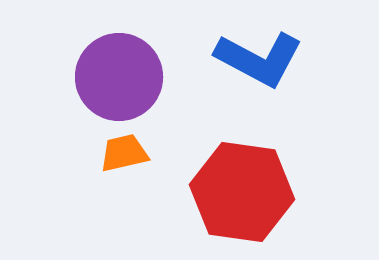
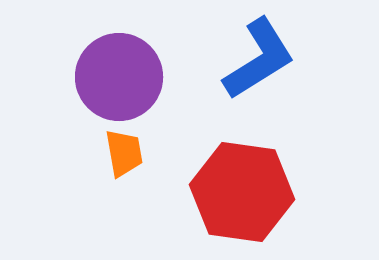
blue L-shape: rotated 60 degrees counterclockwise
orange trapezoid: rotated 93 degrees clockwise
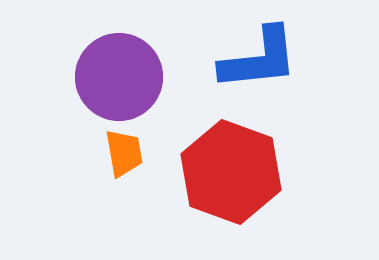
blue L-shape: rotated 26 degrees clockwise
red hexagon: moved 11 px left, 20 px up; rotated 12 degrees clockwise
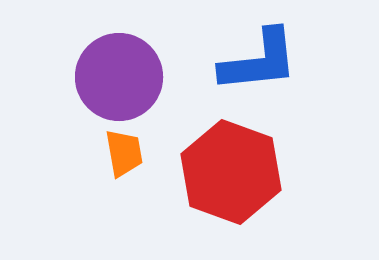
blue L-shape: moved 2 px down
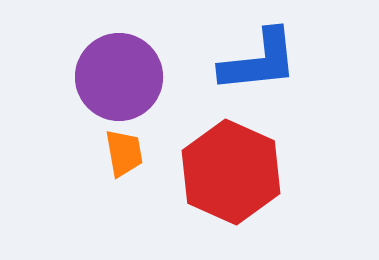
red hexagon: rotated 4 degrees clockwise
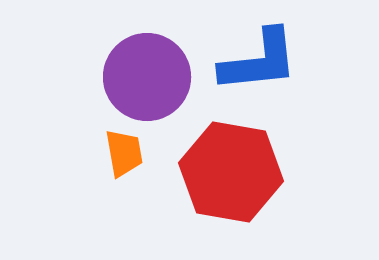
purple circle: moved 28 px right
red hexagon: rotated 14 degrees counterclockwise
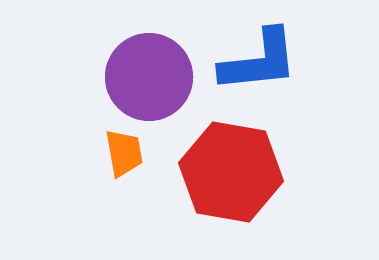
purple circle: moved 2 px right
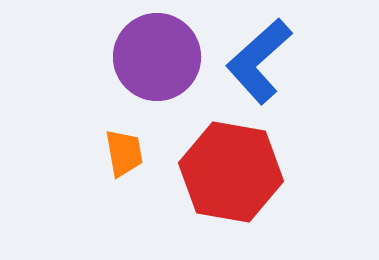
blue L-shape: rotated 144 degrees clockwise
purple circle: moved 8 px right, 20 px up
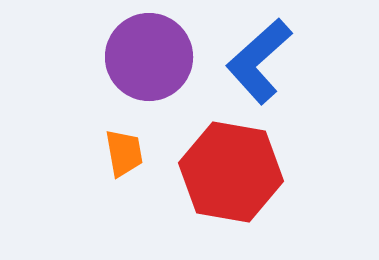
purple circle: moved 8 px left
